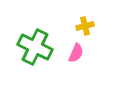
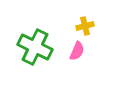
pink semicircle: moved 1 px right, 2 px up
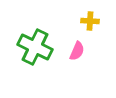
yellow cross: moved 5 px right, 5 px up; rotated 18 degrees clockwise
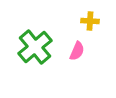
green cross: rotated 24 degrees clockwise
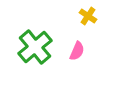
yellow cross: moved 2 px left, 5 px up; rotated 30 degrees clockwise
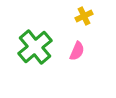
yellow cross: moved 4 px left; rotated 30 degrees clockwise
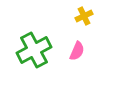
green cross: moved 1 px left, 3 px down; rotated 12 degrees clockwise
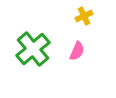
green cross: moved 1 px left, 1 px up; rotated 12 degrees counterclockwise
